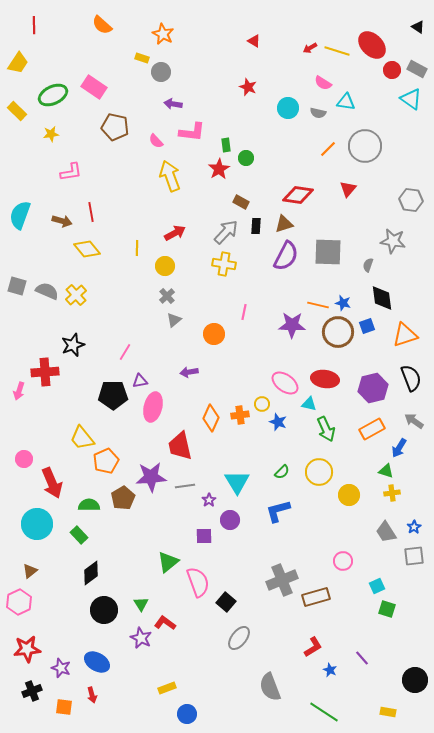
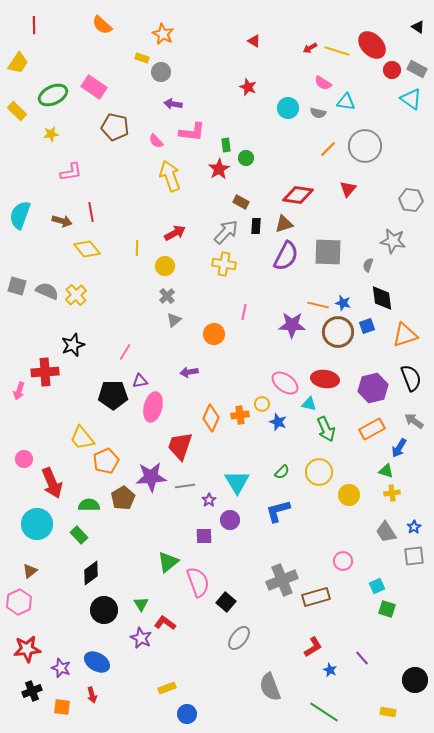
red trapezoid at (180, 446): rotated 32 degrees clockwise
orange square at (64, 707): moved 2 px left
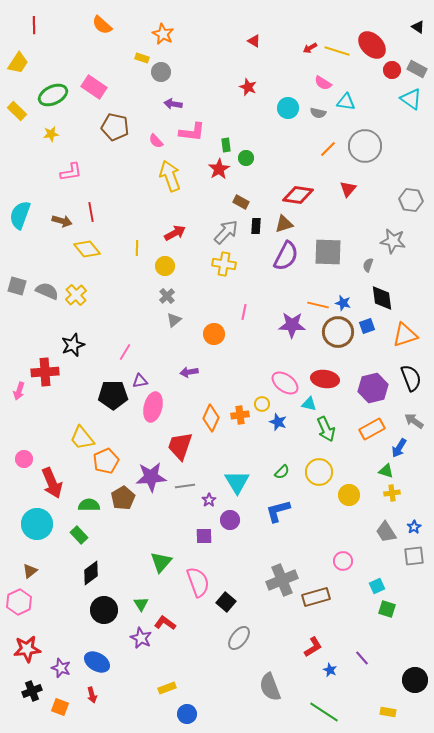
green triangle at (168, 562): moved 7 px left; rotated 10 degrees counterclockwise
orange square at (62, 707): moved 2 px left; rotated 12 degrees clockwise
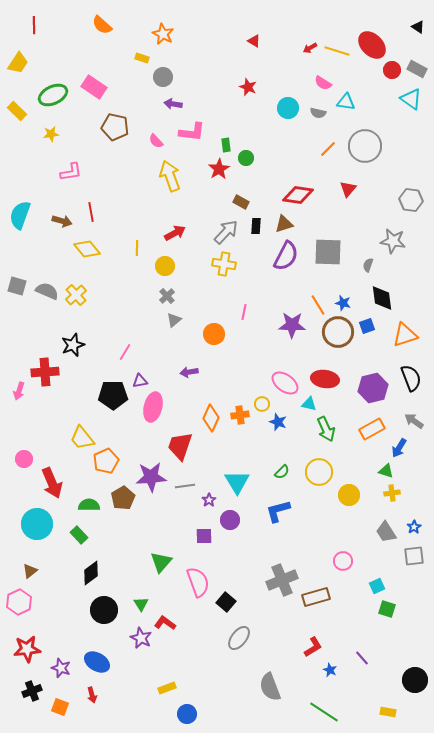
gray circle at (161, 72): moved 2 px right, 5 px down
orange line at (318, 305): rotated 45 degrees clockwise
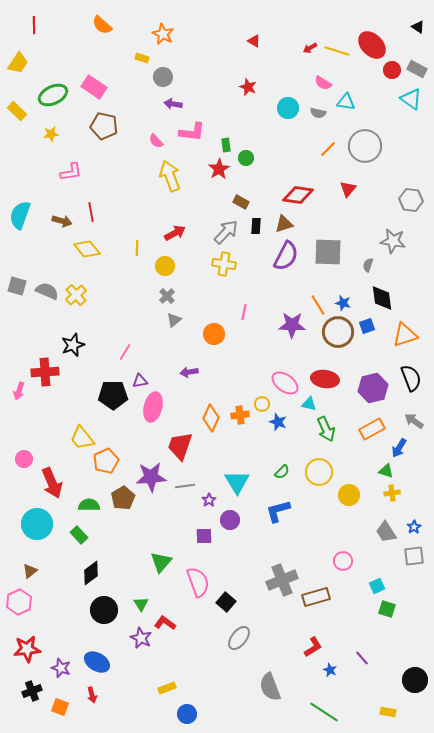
brown pentagon at (115, 127): moved 11 px left, 1 px up
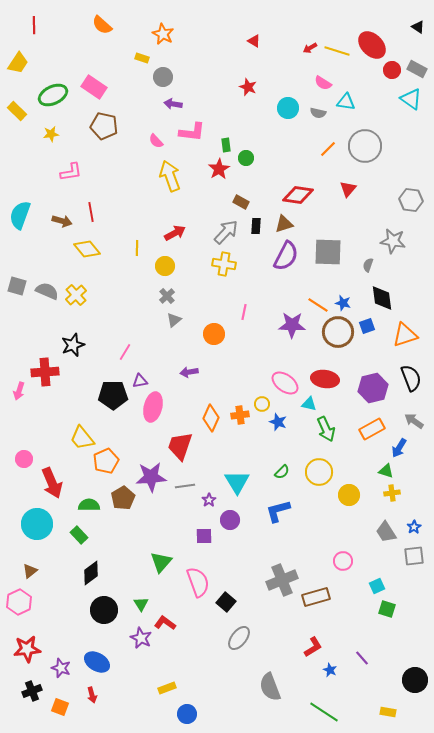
orange line at (318, 305): rotated 25 degrees counterclockwise
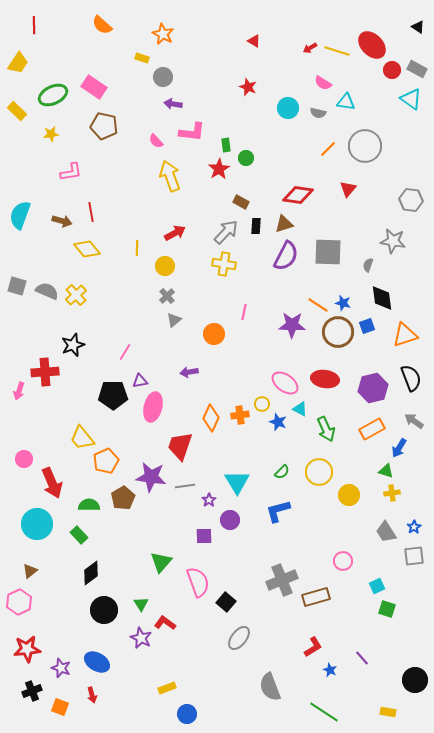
cyan triangle at (309, 404): moved 9 px left, 5 px down; rotated 14 degrees clockwise
purple star at (151, 477): rotated 12 degrees clockwise
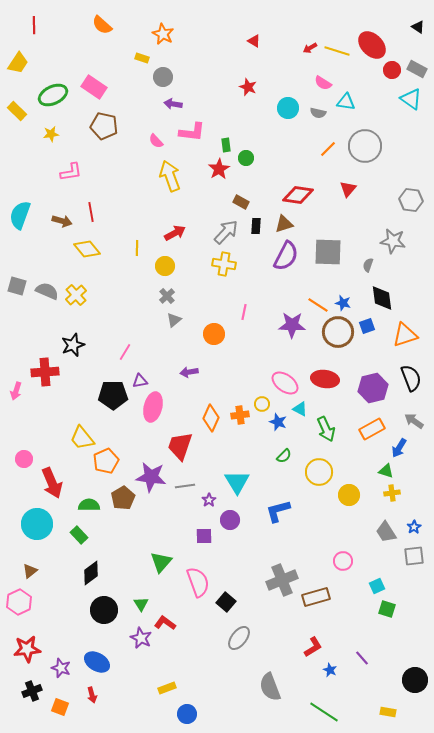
pink arrow at (19, 391): moved 3 px left
green semicircle at (282, 472): moved 2 px right, 16 px up
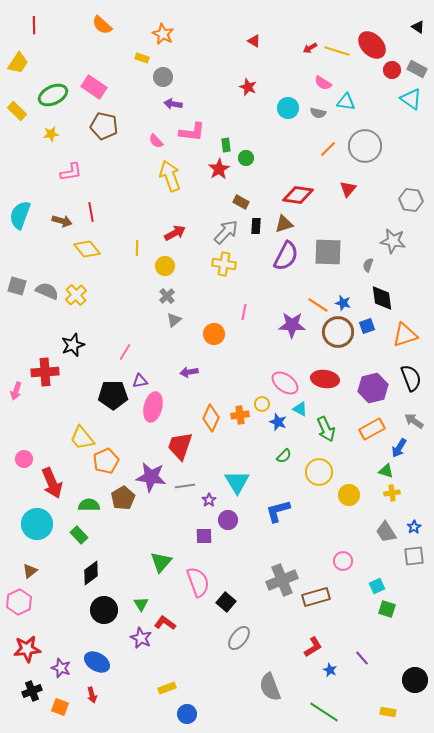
purple circle at (230, 520): moved 2 px left
